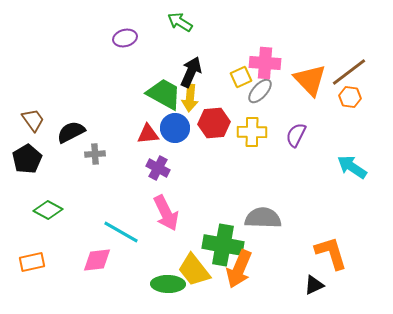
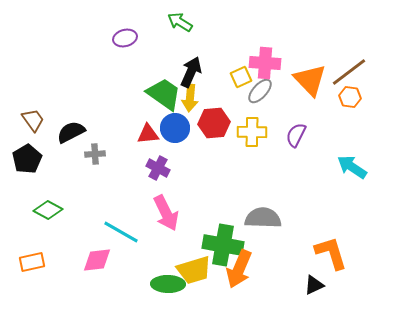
green trapezoid: rotated 6 degrees clockwise
yellow trapezoid: rotated 69 degrees counterclockwise
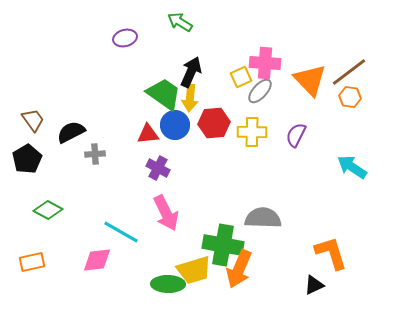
blue circle: moved 3 px up
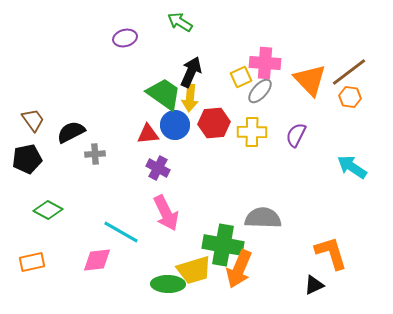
black pentagon: rotated 20 degrees clockwise
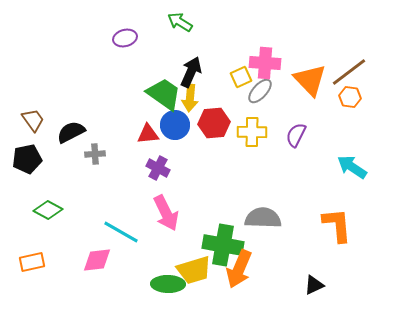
orange L-shape: moved 6 px right, 28 px up; rotated 12 degrees clockwise
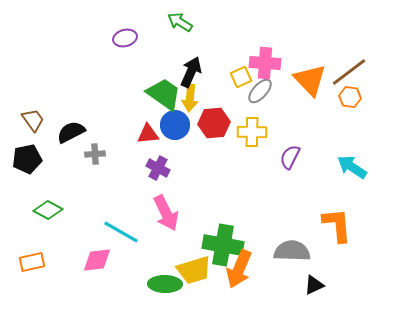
purple semicircle: moved 6 px left, 22 px down
gray semicircle: moved 29 px right, 33 px down
green ellipse: moved 3 px left
